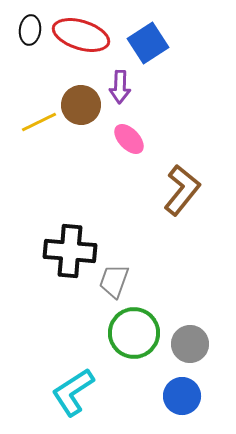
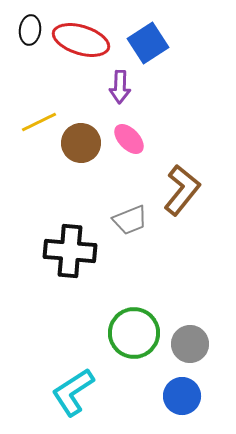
red ellipse: moved 5 px down
brown circle: moved 38 px down
gray trapezoid: moved 16 px right, 61 px up; rotated 132 degrees counterclockwise
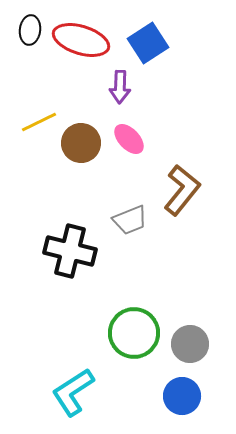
black cross: rotated 9 degrees clockwise
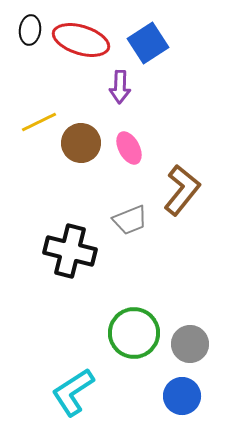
pink ellipse: moved 9 px down; rotated 16 degrees clockwise
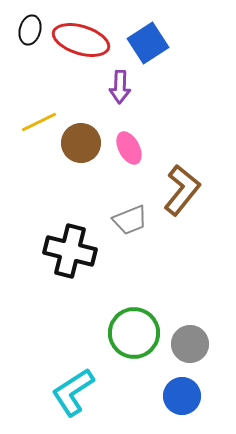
black ellipse: rotated 8 degrees clockwise
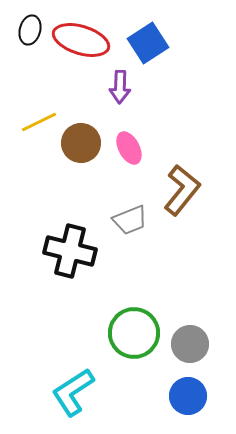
blue circle: moved 6 px right
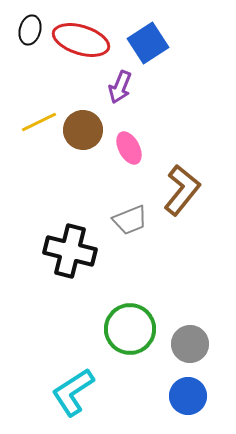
purple arrow: rotated 20 degrees clockwise
brown circle: moved 2 px right, 13 px up
green circle: moved 4 px left, 4 px up
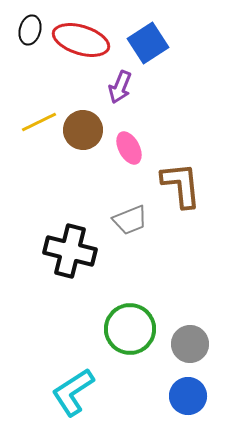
brown L-shape: moved 1 px left, 5 px up; rotated 45 degrees counterclockwise
